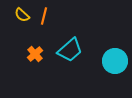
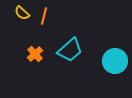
yellow semicircle: moved 2 px up
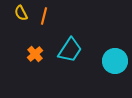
yellow semicircle: moved 1 px left; rotated 21 degrees clockwise
cyan trapezoid: rotated 16 degrees counterclockwise
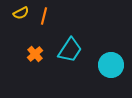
yellow semicircle: rotated 91 degrees counterclockwise
cyan circle: moved 4 px left, 4 px down
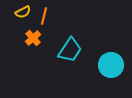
yellow semicircle: moved 2 px right, 1 px up
orange cross: moved 2 px left, 16 px up
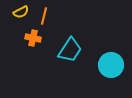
yellow semicircle: moved 2 px left
orange cross: rotated 35 degrees counterclockwise
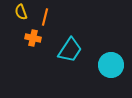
yellow semicircle: rotated 98 degrees clockwise
orange line: moved 1 px right, 1 px down
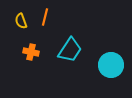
yellow semicircle: moved 9 px down
orange cross: moved 2 px left, 14 px down
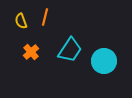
orange cross: rotated 35 degrees clockwise
cyan circle: moved 7 px left, 4 px up
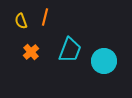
cyan trapezoid: rotated 12 degrees counterclockwise
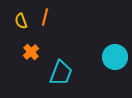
cyan trapezoid: moved 9 px left, 23 px down
cyan circle: moved 11 px right, 4 px up
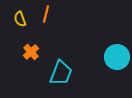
orange line: moved 1 px right, 3 px up
yellow semicircle: moved 1 px left, 2 px up
cyan circle: moved 2 px right
